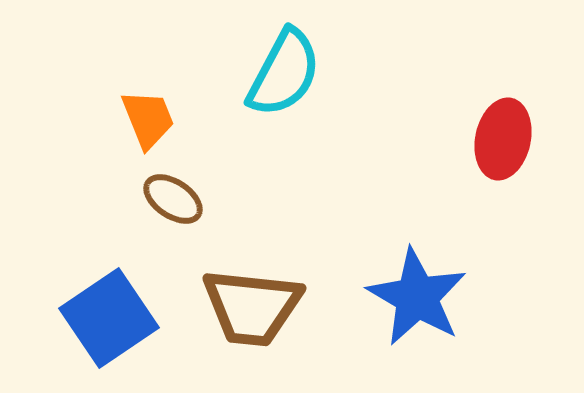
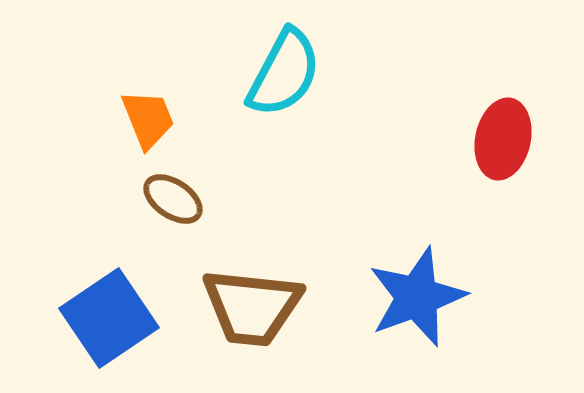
blue star: rotated 22 degrees clockwise
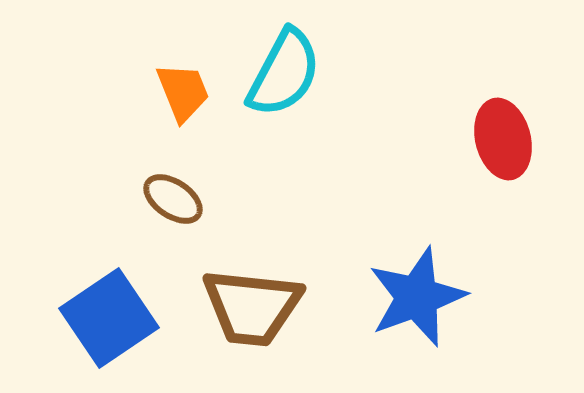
orange trapezoid: moved 35 px right, 27 px up
red ellipse: rotated 26 degrees counterclockwise
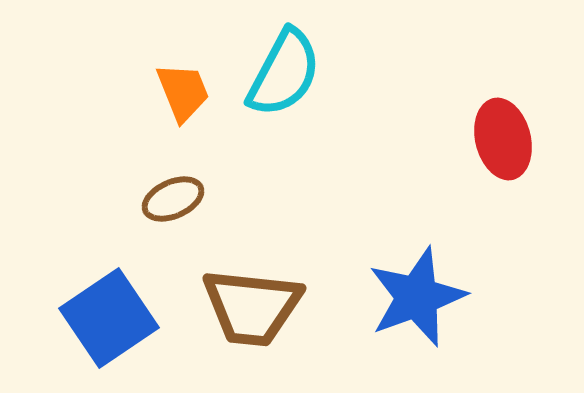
brown ellipse: rotated 58 degrees counterclockwise
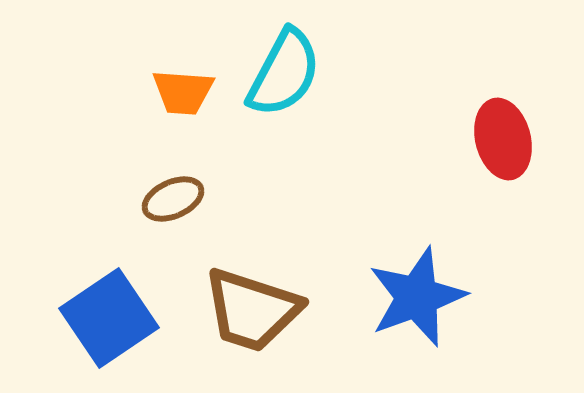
orange trapezoid: rotated 116 degrees clockwise
brown trapezoid: moved 3 px down; rotated 12 degrees clockwise
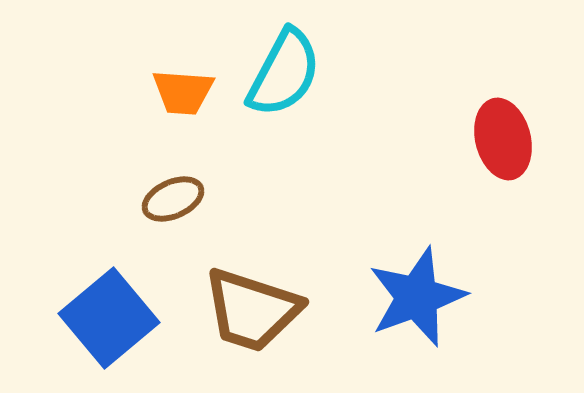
blue square: rotated 6 degrees counterclockwise
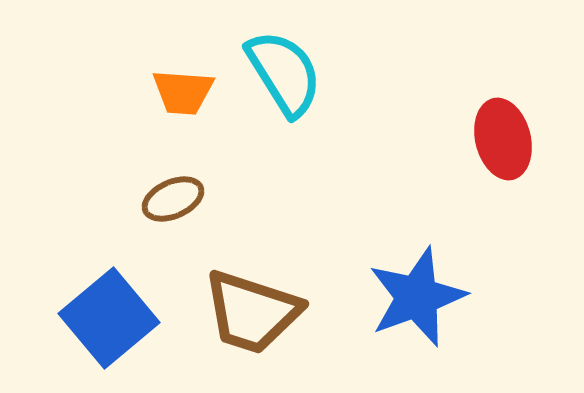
cyan semicircle: rotated 60 degrees counterclockwise
brown trapezoid: moved 2 px down
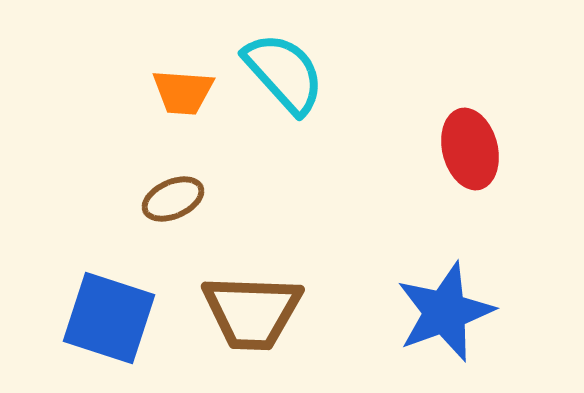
cyan semicircle: rotated 10 degrees counterclockwise
red ellipse: moved 33 px left, 10 px down
blue star: moved 28 px right, 15 px down
brown trapezoid: rotated 16 degrees counterclockwise
blue square: rotated 32 degrees counterclockwise
